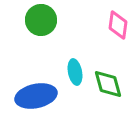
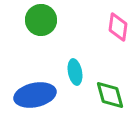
pink diamond: moved 2 px down
green diamond: moved 2 px right, 11 px down
blue ellipse: moved 1 px left, 1 px up
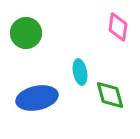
green circle: moved 15 px left, 13 px down
cyan ellipse: moved 5 px right
blue ellipse: moved 2 px right, 3 px down
